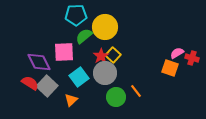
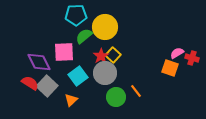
cyan square: moved 1 px left, 1 px up
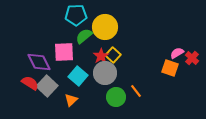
red cross: rotated 24 degrees clockwise
cyan square: rotated 12 degrees counterclockwise
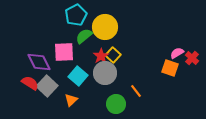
cyan pentagon: rotated 25 degrees counterclockwise
green circle: moved 7 px down
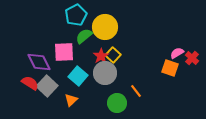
green circle: moved 1 px right, 1 px up
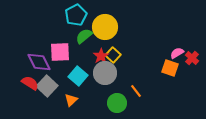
pink square: moved 4 px left
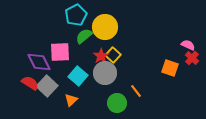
pink semicircle: moved 11 px right, 8 px up; rotated 56 degrees clockwise
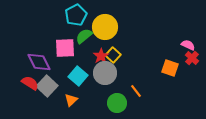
pink square: moved 5 px right, 4 px up
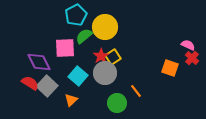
yellow square: moved 2 px down; rotated 14 degrees clockwise
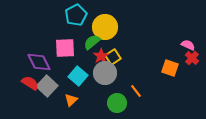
green semicircle: moved 8 px right, 6 px down
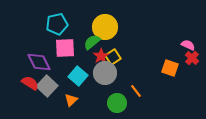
cyan pentagon: moved 19 px left, 9 px down; rotated 15 degrees clockwise
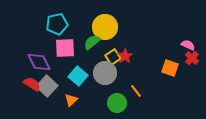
red star: moved 24 px right
red semicircle: moved 2 px right, 1 px down
